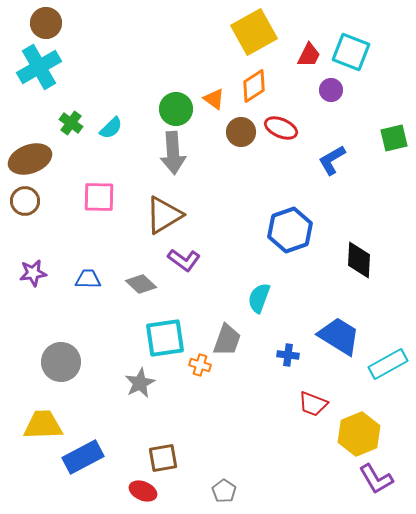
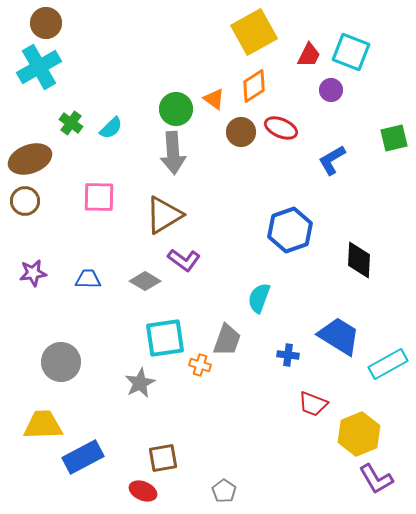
gray diamond at (141, 284): moved 4 px right, 3 px up; rotated 12 degrees counterclockwise
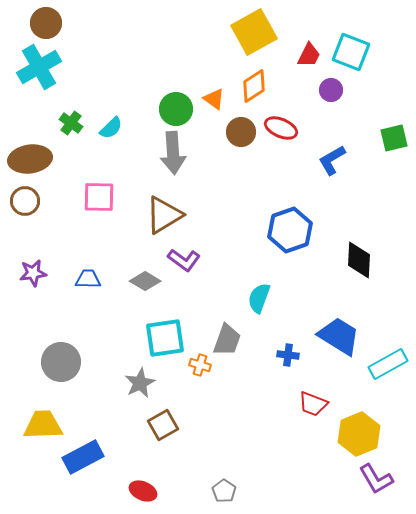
brown ellipse at (30, 159): rotated 12 degrees clockwise
brown square at (163, 458): moved 33 px up; rotated 20 degrees counterclockwise
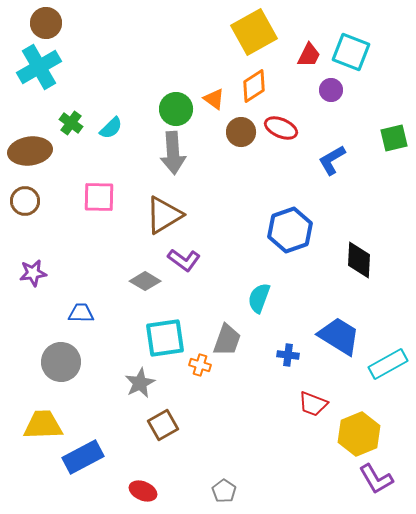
brown ellipse at (30, 159): moved 8 px up
blue trapezoid at (88, 279): moved 7 px left, 34 px down
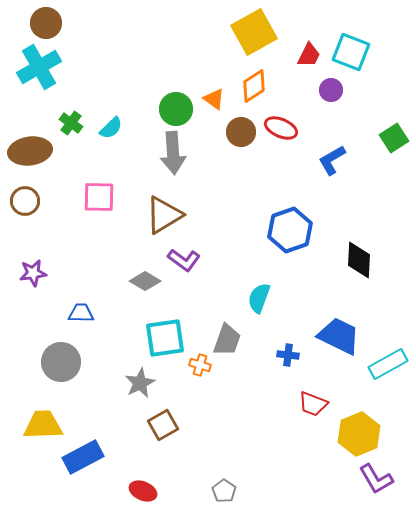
green square at (394, 138): rotated 20 degrees counterclockwise
blue trapezoid at (339, 336): rotated 6 degrees counterclockwise
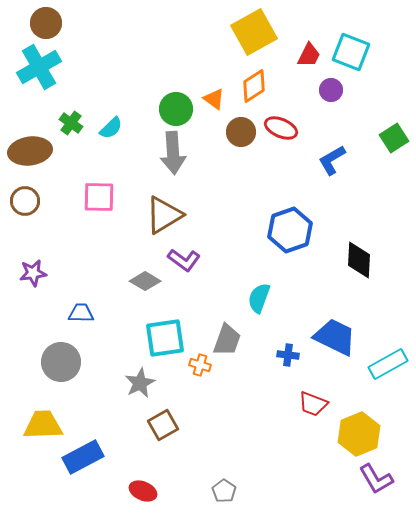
blue trapezoid at (339, 336): moved 4 px left, 1 px down
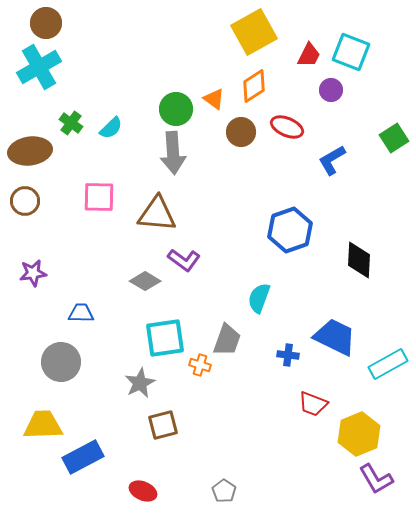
red ellipse at (281, 128): moved 6 px right, 1 px up
brown triangle at (164, 215): moved 7 px left, 1 px up; rotated 36 degrees clockwise
brown square at (163, 425): rotated 16 degrees clockwise
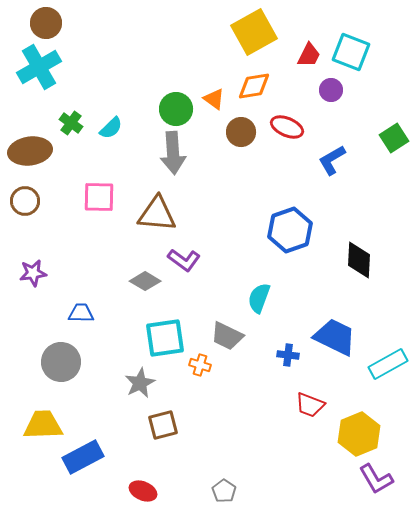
orange diamond at (254, 86): rotated 24 degrees clockwise
gray trapezoid at (227, 340): moved 4 px up; rotated 96 degrees clockwise
red trapezoid at (313, 404): moved 3 px left, 1 px down
